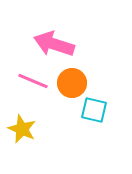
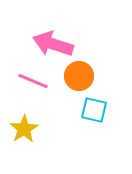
pink arrow: moved 1 px left
orange circle: moved 7 px right, 7 px up
yellow star: moved 2 px right; rotated 16 degrees clockwise
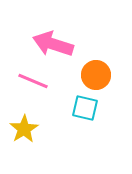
orange circle: moved 17 px right, 1 px up
cyan square: moved 9 px left, 2 px up
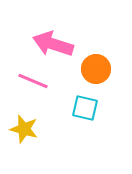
orange circle: moved 6 px up
yellow star: rotated 24 degrees counterclockwise
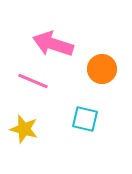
orange circle: moved 6 px right
cyan square: moved 11 px down
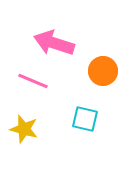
pink arrow: moved 1 px right, 1 px up
orange circle: moved 1 px right, 2 px down
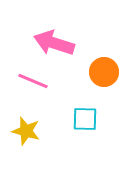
orange circle: moved 1 px right, 1 px down
cyan square: rotated 12 degrees counterclockwise
yellow star: moved 2 px right, 2 px down
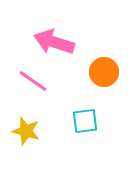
pink arrow: moved 1 px up
pink line: rotated 12 degrees clockwise
cyan square: moved 2 px down; rotated 8 degrees counterclockwise
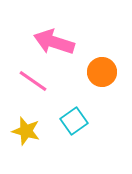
orange circle: moved 2 px left
cyan square: moved 11 px left; rotated 28 degrees counterclockwise
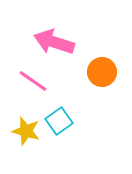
cyan square: moved 15 px left
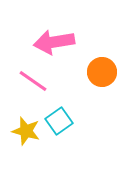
pink arrow: rotated 27 degrees counterclockwise
